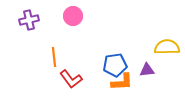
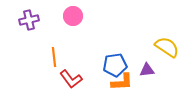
yellow semicircle: rotated 35 degrees clockwise
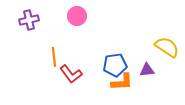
pink circle: moved 4 px right
red L-shape: moved 5 px up
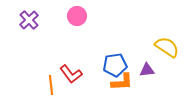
purple cross: rotated 30 degrees counterclockwise
orange line: moved 3 px left, 28 px down
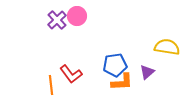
purple cross: moved 28 px right
yellow semicircle: rotated 25 degrees counterclockwise
purple triangle: moved 2 px down; rotated 35 degrees counterclockwise
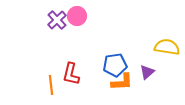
red L-shape: rotated 50 degrees clockwise
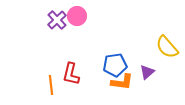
yellow semicircle: rotated 140 degrees counterclockwise
orange L-shape: rotated 10 degrees clockwise
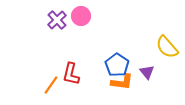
pink circle: moved 4 px right
blue pentagon: moved 2 px right; rotated 30 degrees counterclockwise
purple triangle: rotated 28 degrees counterclockwise
orange line: rotated 42 degrees clockwise
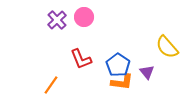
pink circle: moved 3 px right, 1 px down
blue pentagon: moved 1 px right
red L-shape: moved 10 px right, 15 px up; rotated 35 degrees counterclockwise
